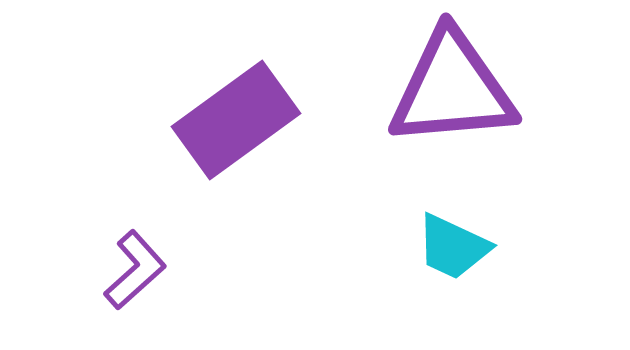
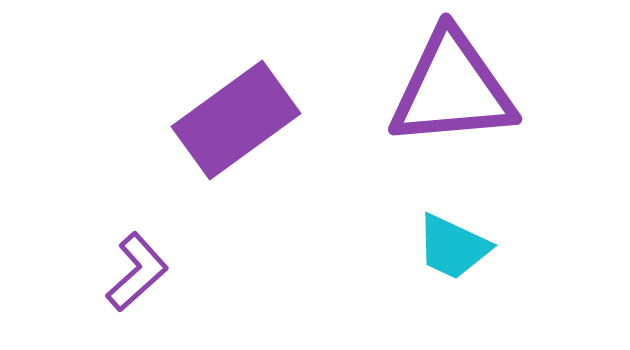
purple L-shape: moved 2 px right, 2 px down
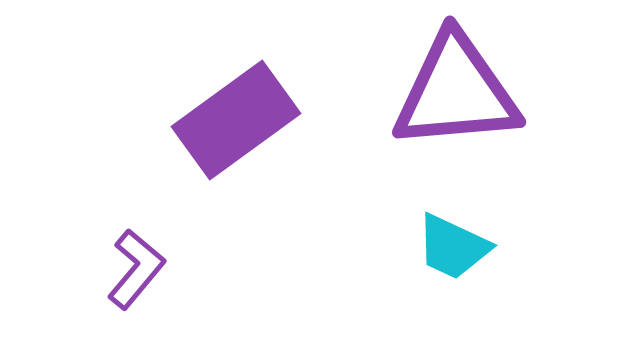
purple triangle: moved 4 px right, 3 px down
purple L-shape: moved 1 px left, 3 px up; rotated 8 degrees counterclockwise
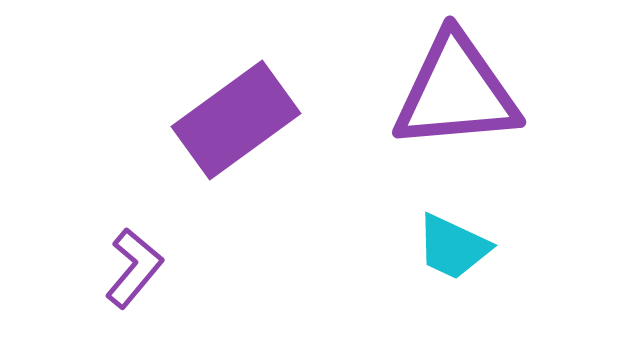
purple L-shape: moved 2 px left, 1 px up
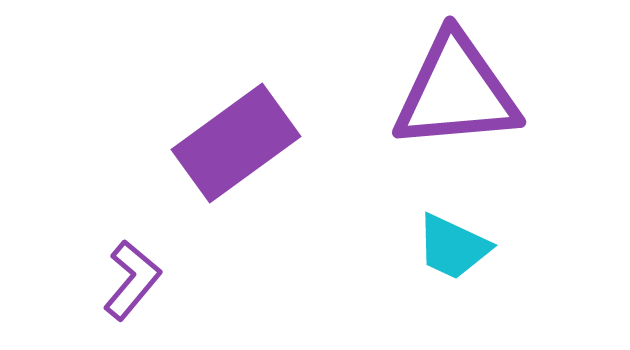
purple rectangle: moved 23 px down
purple L-shape: moved 2 px left, 12 px down
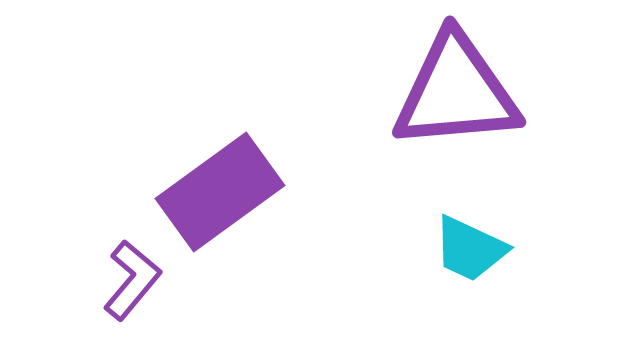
purple rectangle: moved 16 px left, 49 px down
cyan trapezoid: moved 17 px right, 2 px down
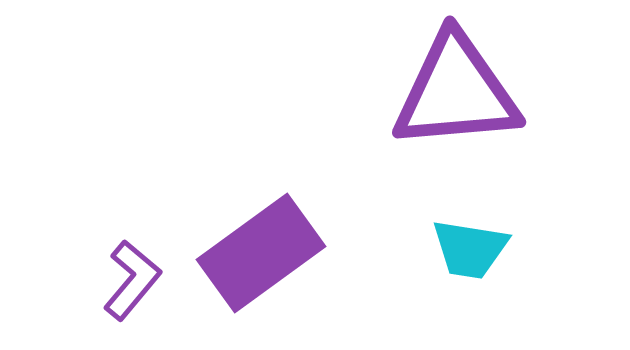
purple rectangle: moved 41 px right, 61 px down
cyan trapezoid: rotated 16 degrees counterclockwise
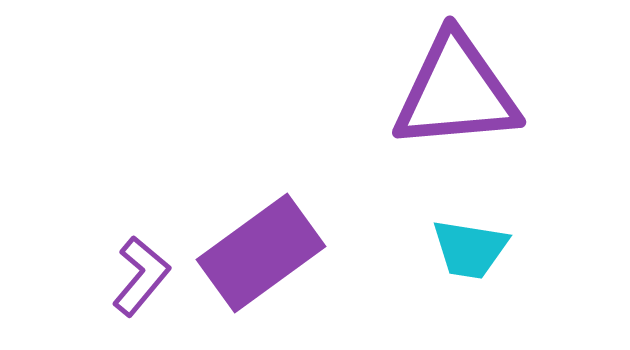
purple L-shape: moved 9 px right, 4 px up
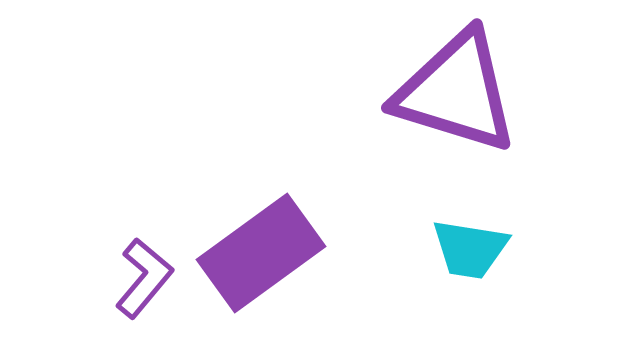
purple triangle: rotated 22 degrees clockwise
purple L-shape: moved 3 px right, 2 px down
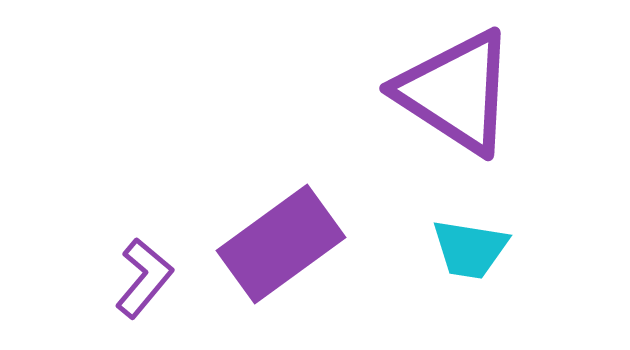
purple triangle: rotated 16 degrees clockwise
purple rectangle: moved 20 px right, 9 px up
